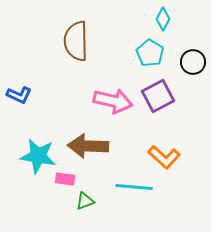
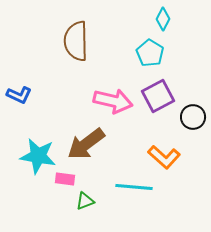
black circle: moved 55 px down
brown arrow: moved 2 px left, 2 px up; rotated 39 degrees counterclockwise
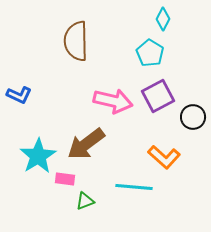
cyan star: rotated 30 degrees clockwise
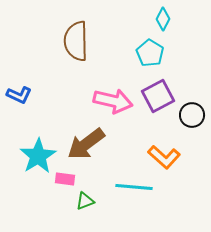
black circle: moved 1 px left, 2 px up
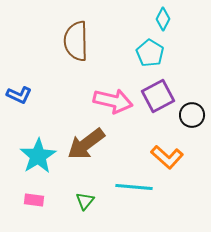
orange L-shape: moved 3 px right
pink rectangle: moved 31 px left, 21 px down
green triangle: rotated 30 degrees counterclockwise
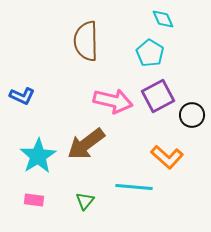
cyan diamond: rotated 50 degrees counterclockwise
brown semicircle: moved 10 px right
blue L-shape: moved 3 px right, 1 px down
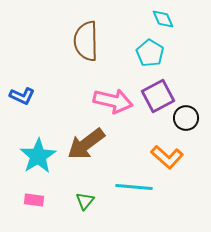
black circle: moved 6 px left, 3 px down
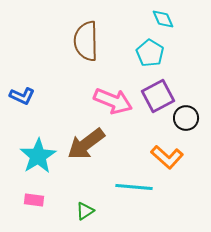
pink arrow: rotated 9 degrees clockwise
green triangle: moved 10 px down; rotated 18 degrees clockwise
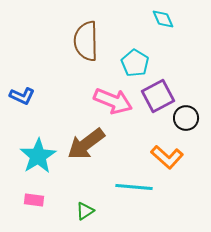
cyan pentagon: moved 15 px left, 10 px down
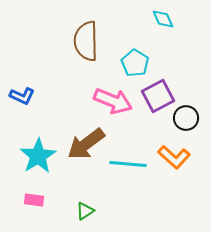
orange L-shape: moved 7 px right
cyan line: moved 6 px left, 23 px up
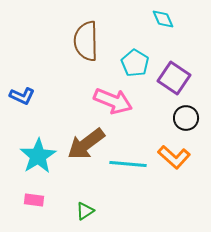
purple square: moved 16 px right, 18 px up; rotated 28 degrees counterclockwise
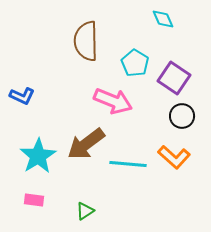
black circle: moved 4 px left, 2 px up
